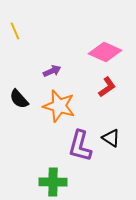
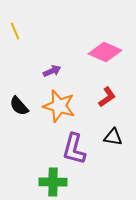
red L-shape: moved 10 px down
black semicircle: moved 7 px down
black triangle: moved 2 px right, 1 px up; rotated 24 degrees counterclockwise
purple L-shape: moved 6 px left, 3 px down
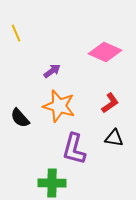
yellow line: moved 1 px right, 2 px down
purple arrow: rotated 12 degrees counterclockwise
red L-shape: moved 3 px right, 6 px down
black semicircle: moved 1 px right, 12 px down
black triangle: moved 1 px right, 1 px down
green cross: moved 1 px left, 1 px down
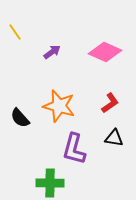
yellow line: moved 1 px left, 1 px up; rotated 12 degrees counterclockwise
purple arrow: moved 19 px up
green cross: moved 2 px left
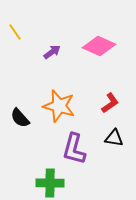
pink diamond: moved 6 px left, 6 px up
